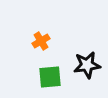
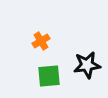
green square: moved 1 px left, 1 px up
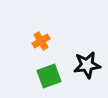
green square: rotated 15 degrees counterclockwise
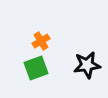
green square: moved 13 px left, 8 px up
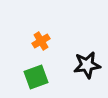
green square: moved 9 px down
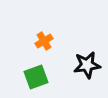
orange cross: moved 3 px right
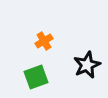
black star: rotated 16 degrees counterclockwise
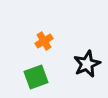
black star: moved 1 px up
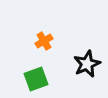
green square: moved 2 px down
